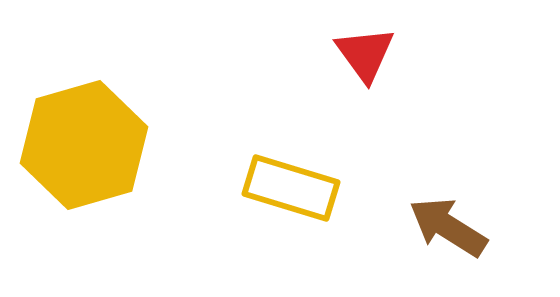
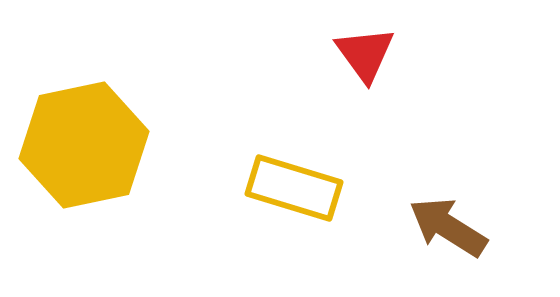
yellow hexagon: rotated 4 degrees clockwise
yellow rectangle: moved 3 px right
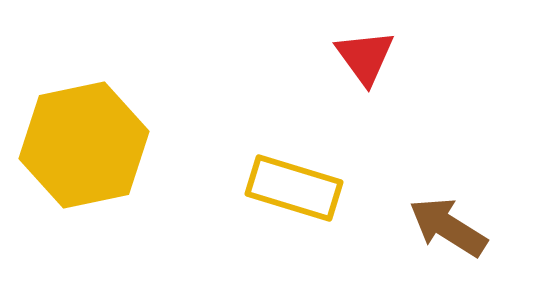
red triangle: moved 3 px down
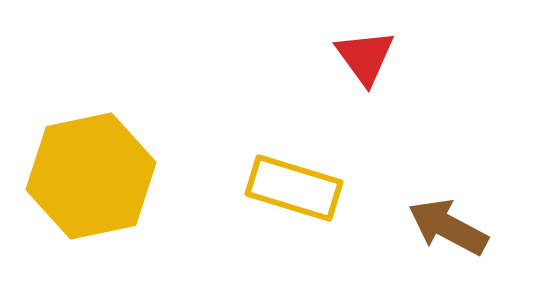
yellow hexagon: moved 7 px right, 31 px down
brown arrow: rotated 4 degrees counterclockwise
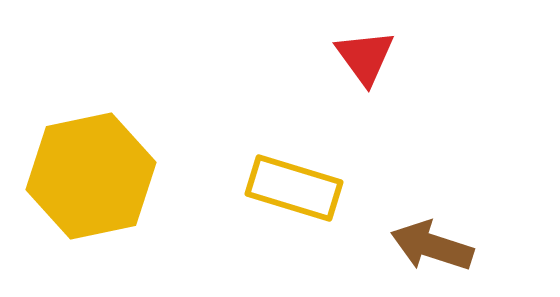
brown arrow: moved 16 px left, 19 px down; rotated 10 degrees counterclockwise
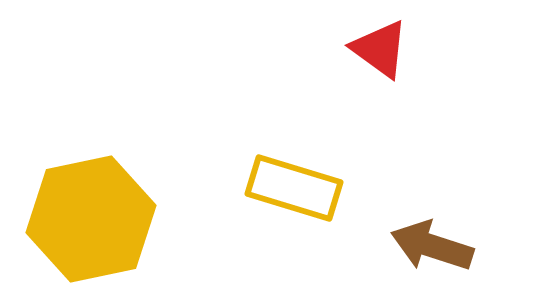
red triangle: moved 15 px right, 8 px up; rotated 18 degrees counterclockwise
yellow hexagon: moved 43 px down
